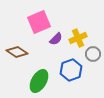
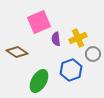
purple semicircle: rotated 128 degrees clockwise
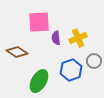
pink square: rotated 20 degrees clockwise
purple semicircle: moved 1 px up
gray circle: moved 1 px right, 7 px down
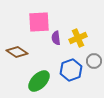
green ellipse: rotated 15 degrees clockwise
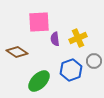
purple semicircle: moved 1 px left, 1 px down
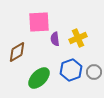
brown diamond: rotated 65 degrees counterclockwise
gray circle: moved 11 px down
green ellipse: moved 3 px up
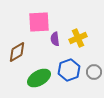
blue hexagon: moved 2 px left
green ellipse: rotated 15 degrees clockwise
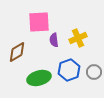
purple semicircle: moved 1 px left, 1 px down
green ellipse: rotated 15 degrees clockwise
